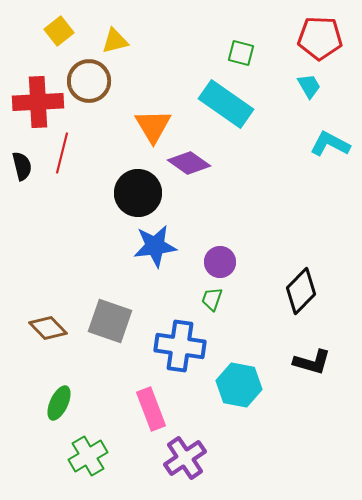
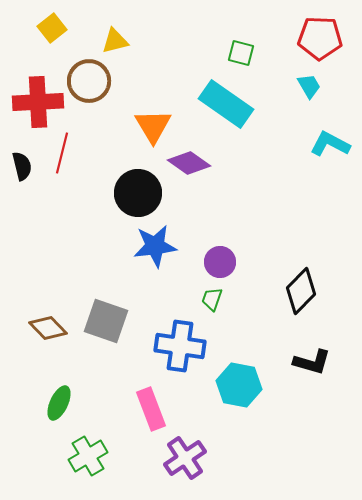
yellow square: moved 7 px left, 3 px up
gray square: moved 4 px left
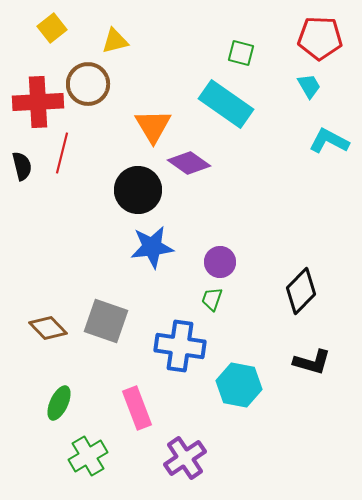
brown circle: moved 1 px left, 3 px down
cyan L-shape: moved 1 px left, 3 px up
black circle: moved 3 px up
blue star: moved 3 px left, 1 px down
pink rectangle: moved 14 px left, 1 px up
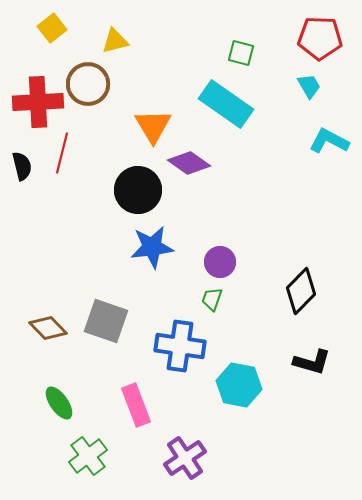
green ellipse: rotated 60 degrees counterclockwise
pink rectangle: moved 1 px left, 3 px up
green cross: rotated 6 degrees counterclockwise
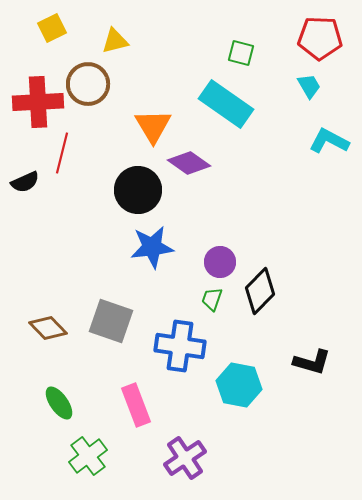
yellow square: rotated 12 degrees clockwise
black semicircle: moved 3 px right, 16 px down; rotated 80 degrees clockwise
black diamond: moved 41 px left
gray square: moved 5 px right
